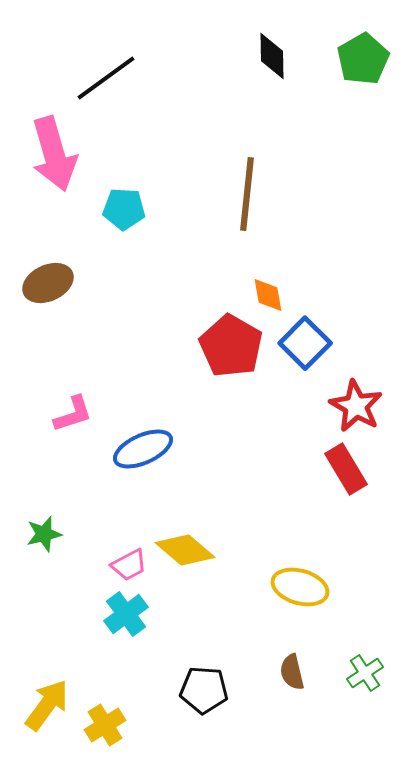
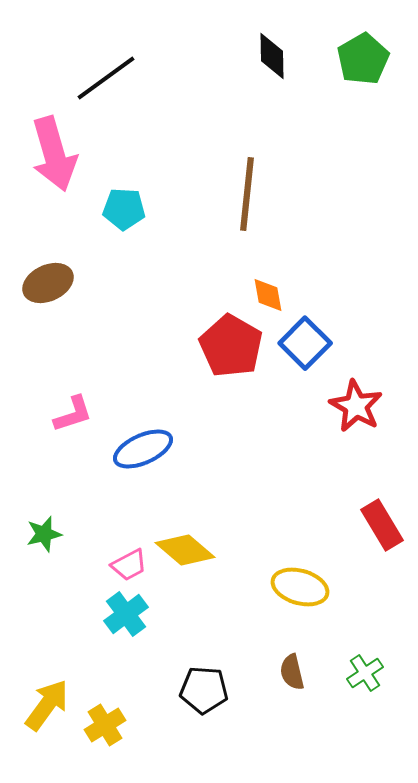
red rectangle: moved 36 px right, 56 px down
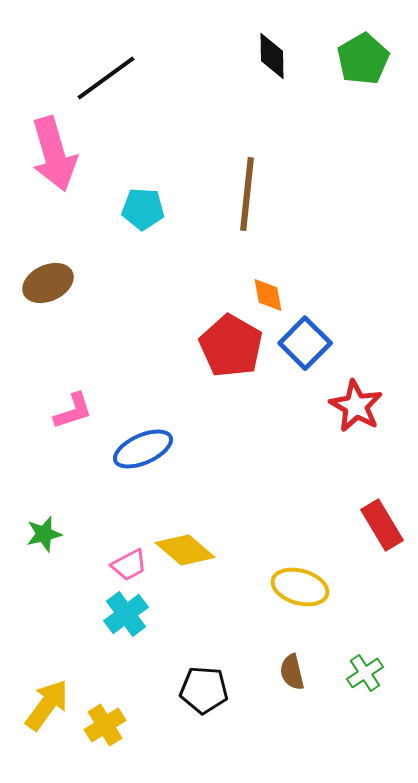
cyan pentagon: moved 19 px right
pink L-shape: moved 3 px up
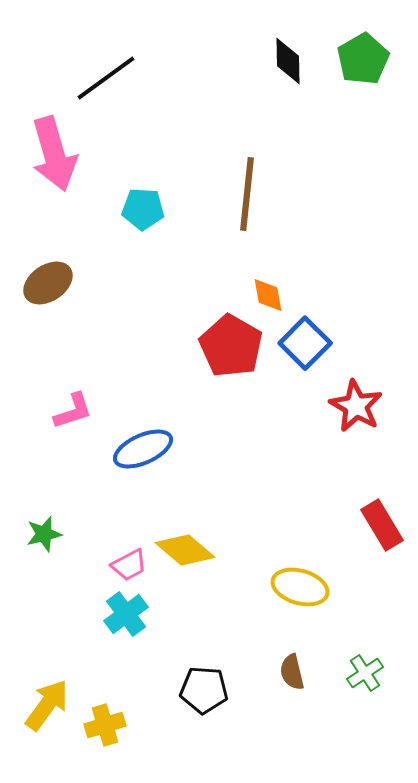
black diamond: moved 16 px right, 5 px down
brown ellipse: rotated 9 degrees counterclockwise
yellow cross: rotated 15 degrees clockwise
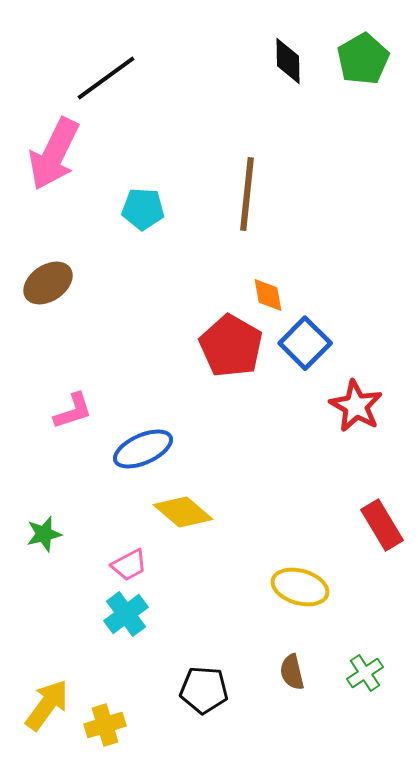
pink arrow: rotated 42 degrees clockwise
yellow diamond: moved 2 px left, 38 px up
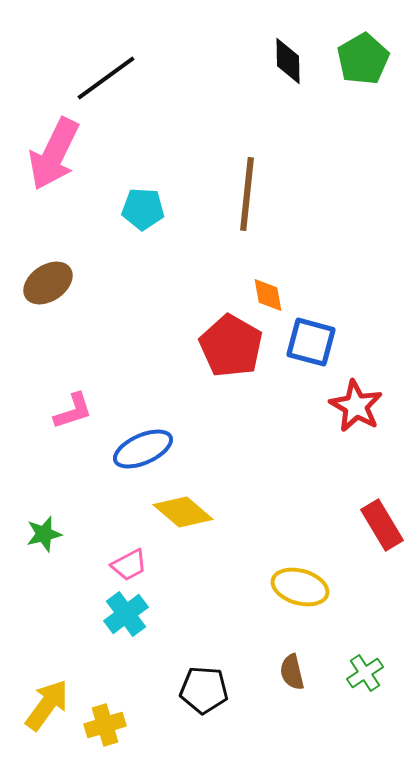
blue square: moved 6 px right, 1 px up; rotated 30 degrees counterclockwise
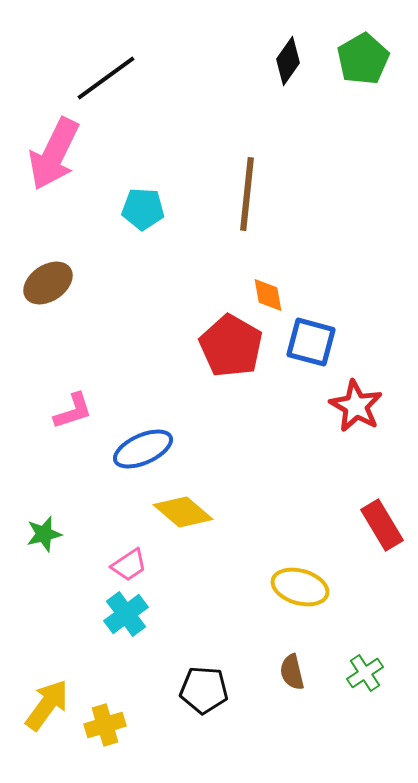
black diamond: rotated 36 degrees clockwise
pink trapezoid: rotated 6 degrees counterclockwise
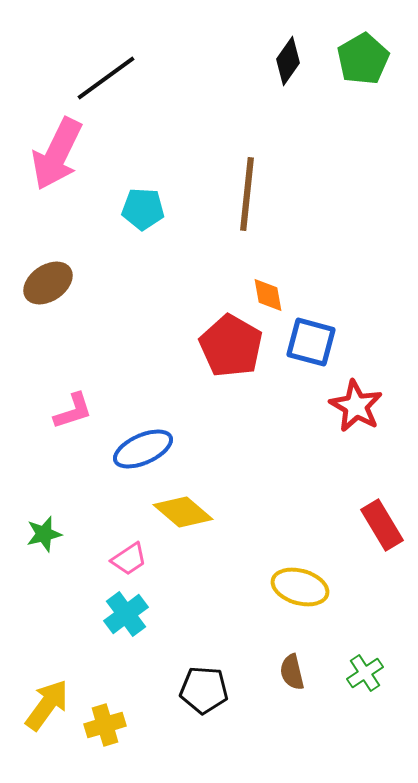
pink arrow: moved 3 px right
pink trapezoid: moved 6 px up
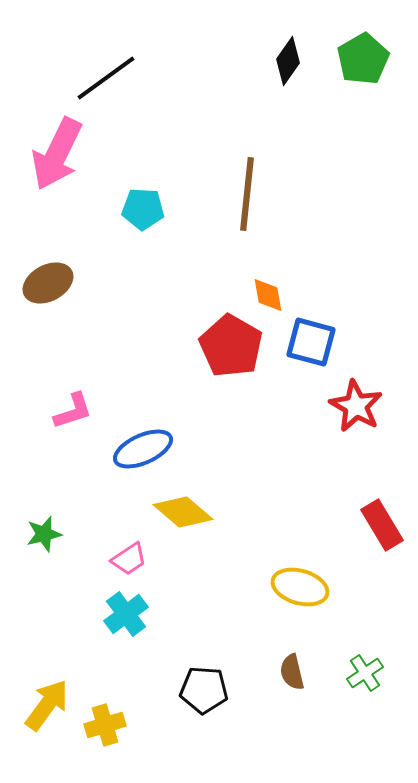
brown ellipse: rotated 6 degrees clockwise
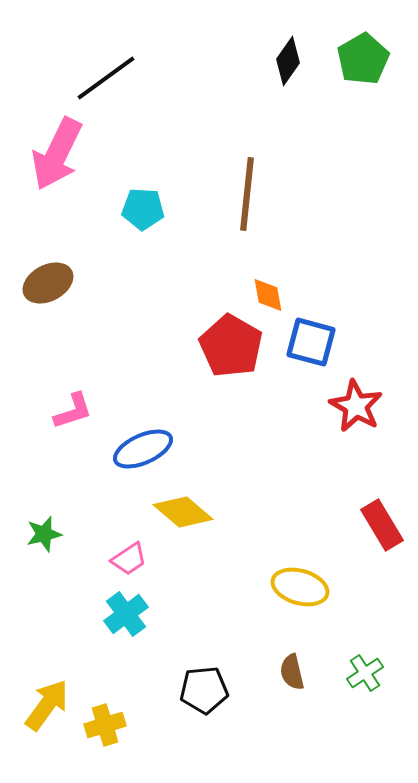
black pentagon: rotated 9 degrees counterclockwise
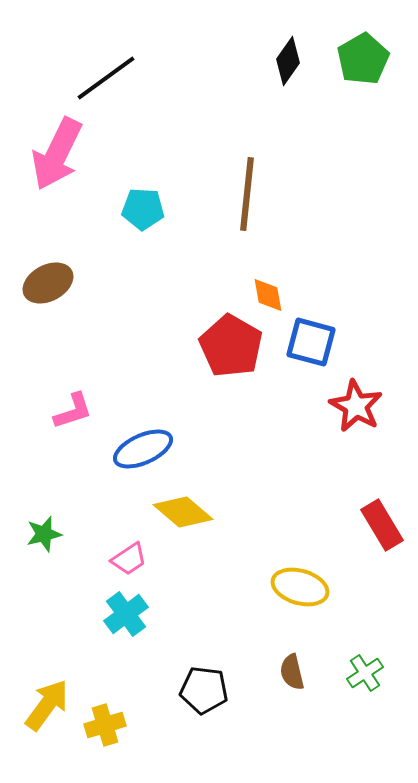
black pentagon: rotated 12 degrees clockwise
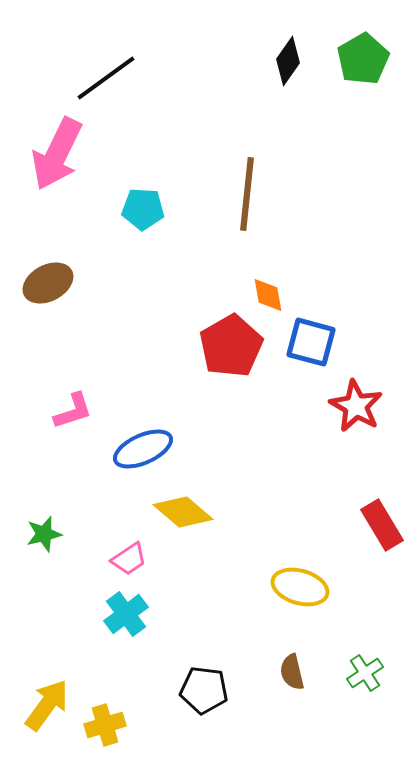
red pentagon: rotated 12 degrees clockwise
